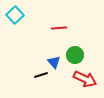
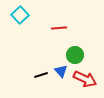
cyan square: moved 5 px right
blue triangle: moved 7 px right, 9 px down
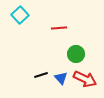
green circle: moved 1 px right, 1 px up
blue triangle: moved 7 px down
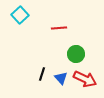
black line: moved 1 px right, 1 px up; rotated 56 degrees counterclockwise
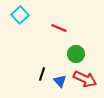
red line: rotated 28 degrees clockwise
blue triangle: moved 1 px left, 3 px down
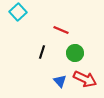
cyan square: moved 2 px left, 3 px up
red line: moved 2 px right, 2 px down
green circle: moved 1 px left, 1 px up
black line: moved 22 px up
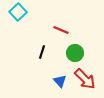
red arrow: rotated 20 degrees clockwise
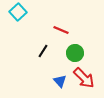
black line: moved 1 px right, 1 px up; rotated 16 degrees clockwise
red arrow: moved 1 px left, 1 px up
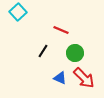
blue triangle: moved 3 px up; rotated 24 degrees counterclockwise
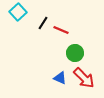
black line: moved 28 px up
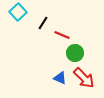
red line: moved 1 px right, 5 px down
